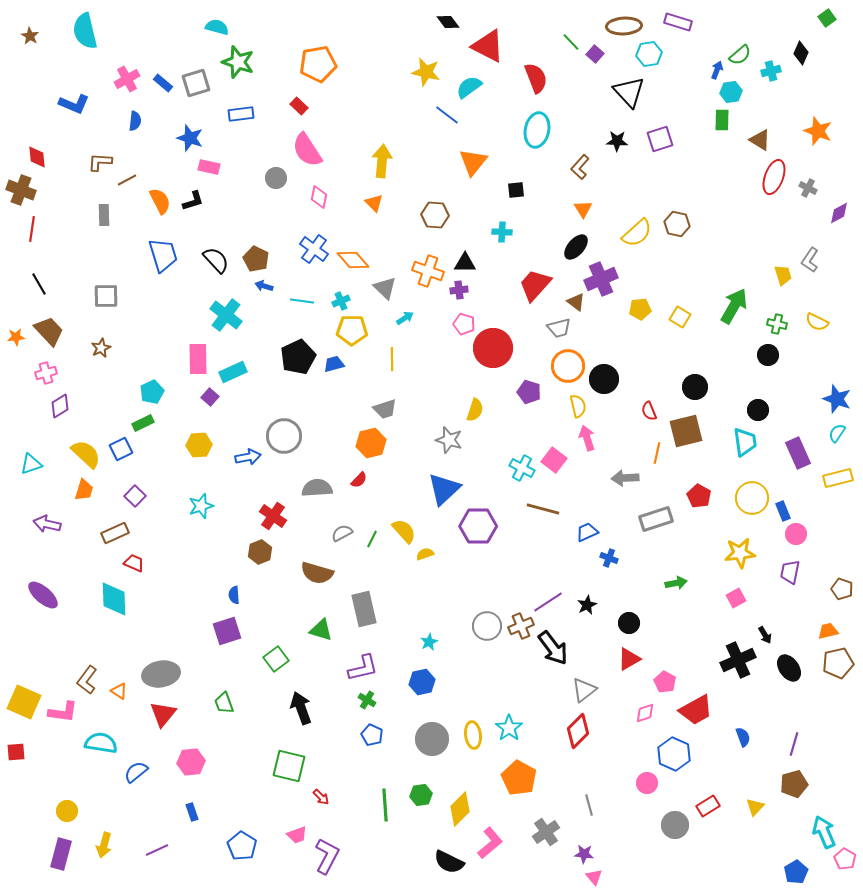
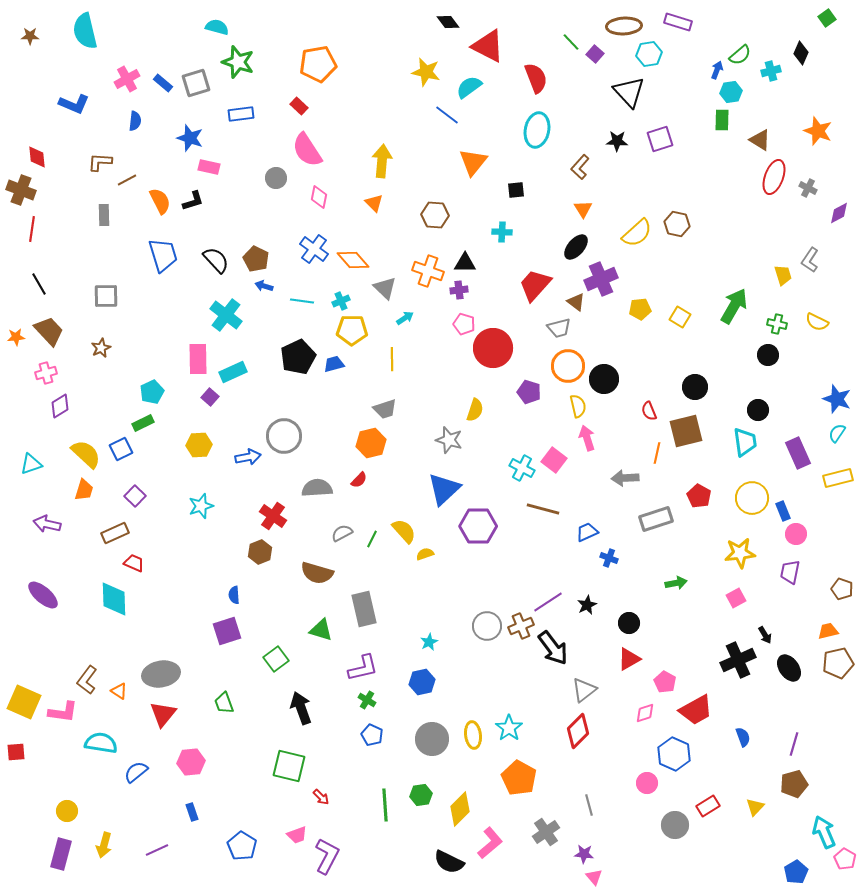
brown star at (30, 36): rotated 30 degrees counterclockwise
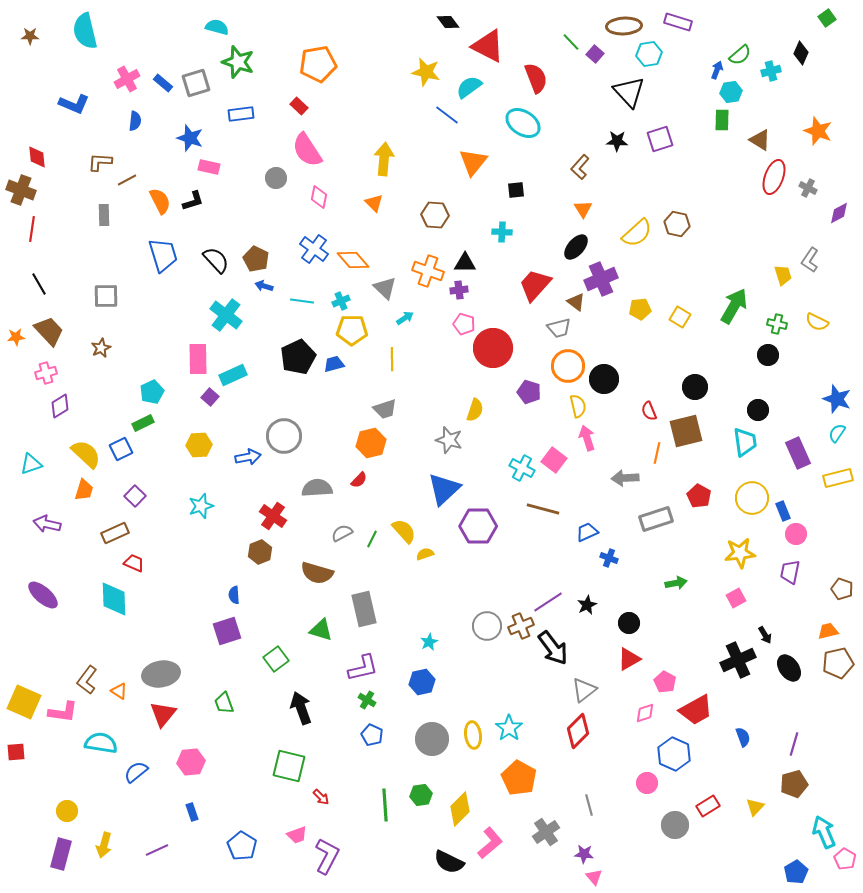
cyan ellipse at (537, 130): moved 14 px left, 7 px up; rotated 68 degrees counterclockwise
yellow arrow at (382, 161): moved 2 px right, 2 px up
cyan rectangle at (233, 372): moved 3 px down
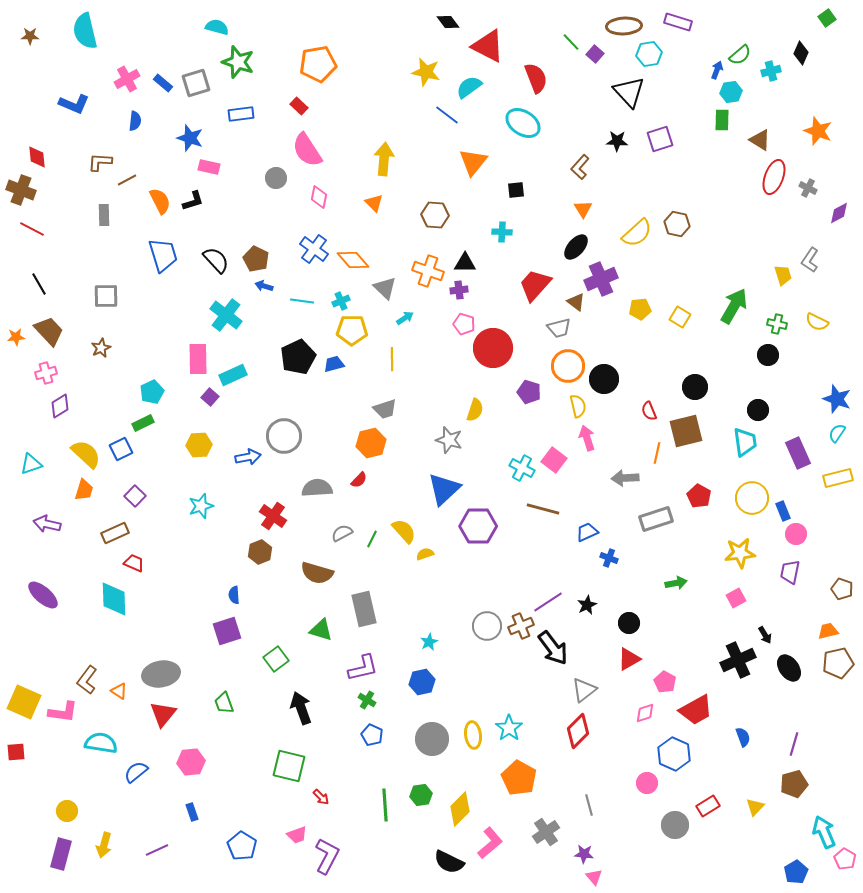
red line at (32, 229): rotated 70 degrees counterclockwise
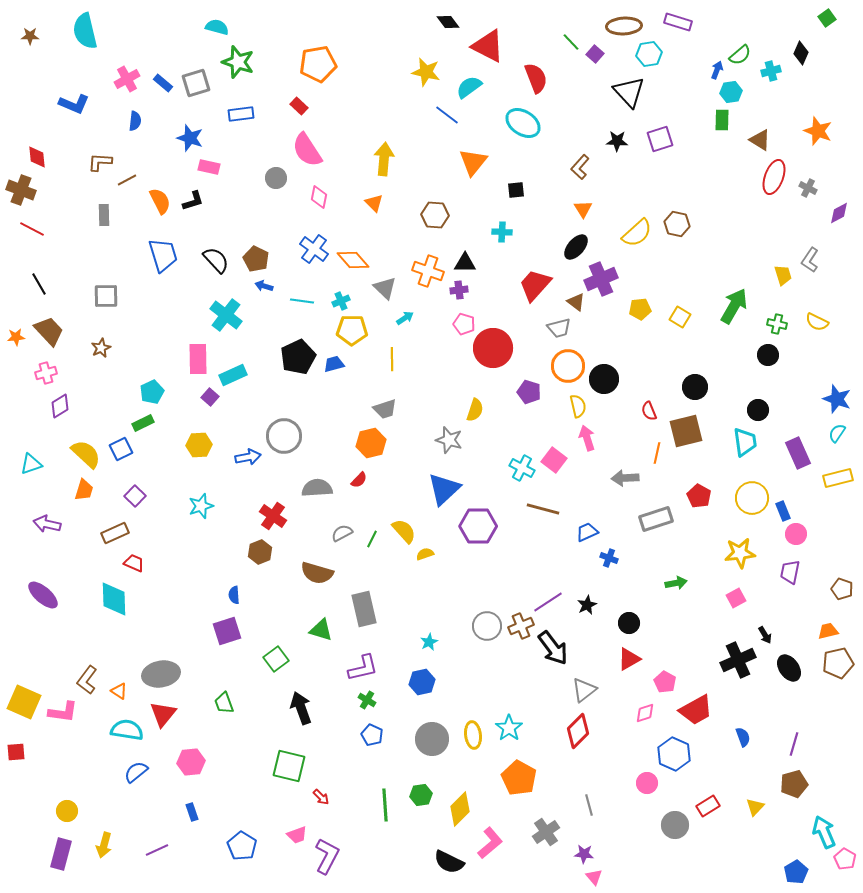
cyan semicircle at (101, 743): moved 26 px right, 13 px up
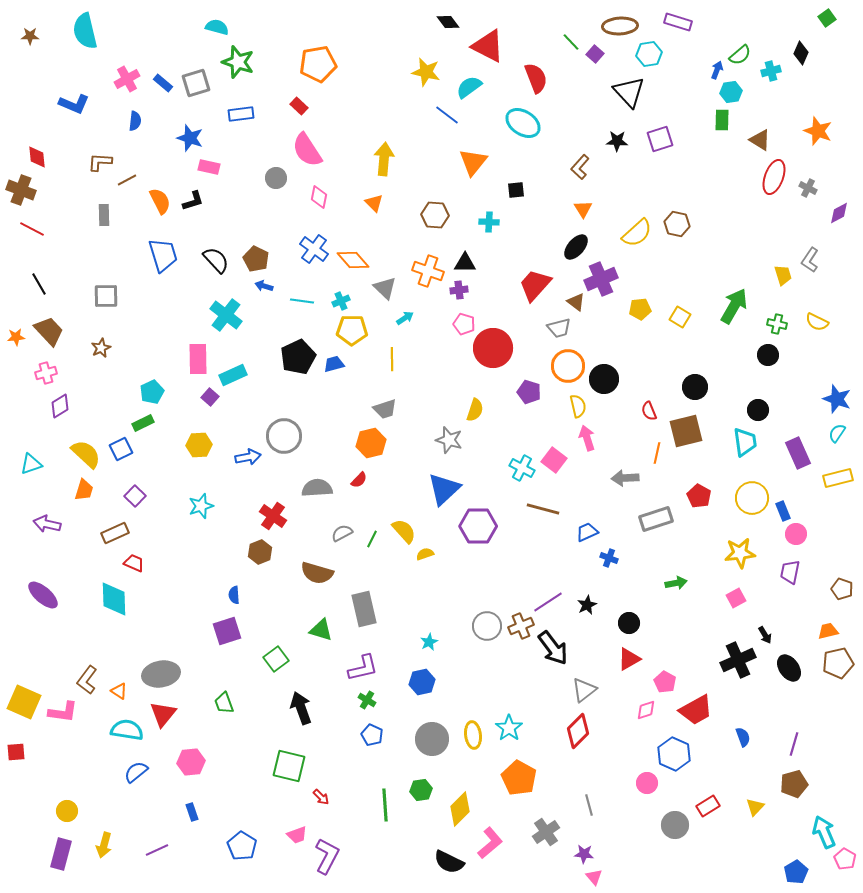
brown ellipse at (624, 26): moved 4 px left
cyan cross at (502, 232): moved 13 px left, 10 px up
pink diamond at (645, 713): moved 1 px right, 3 px up
green hexagon at (421, 795): moved 5 px up
